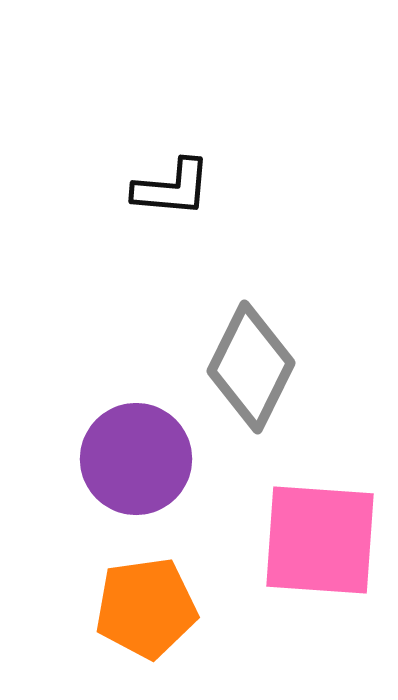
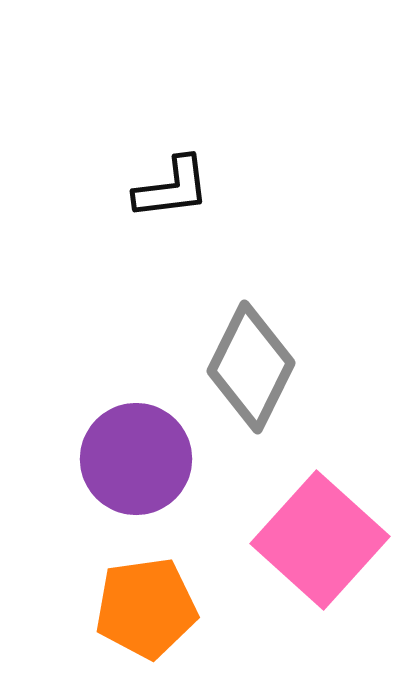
black L-shape: rotated 12 degrees counterclockwise
pink square: rotated 38 degrees clockwise
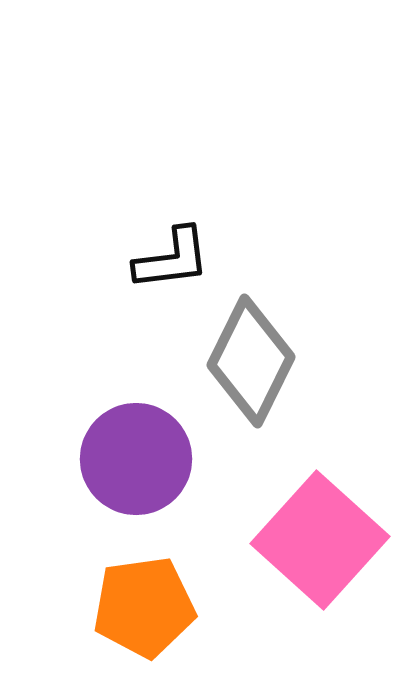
black L-shape: moved 71 px down
gray diamond: moved 6 px up
orange pentagon: moved 2 px left, 1 px up
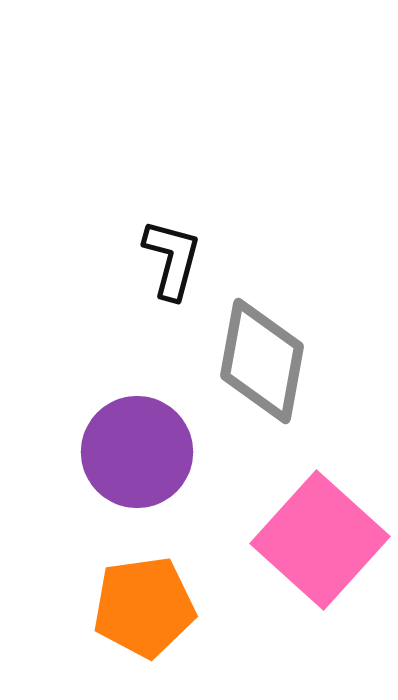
black L-shape: rotated 68 degrees counterclockwise
gray diamond: moved 11 px right; rotated 16 degrees counterclockwise
purple circle: moved 1 px right, 7 px up
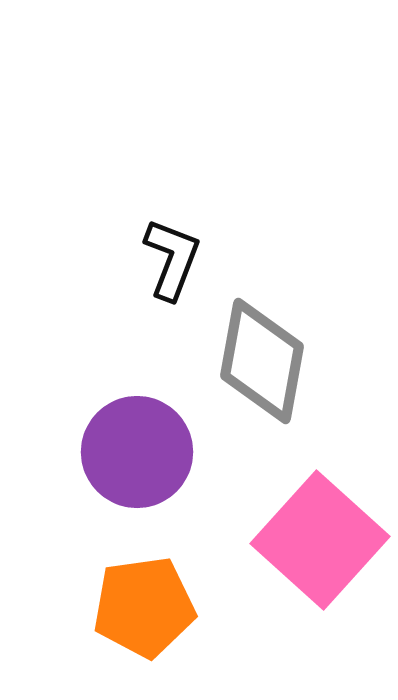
black L-shape: rotated 6 degrees clockwise
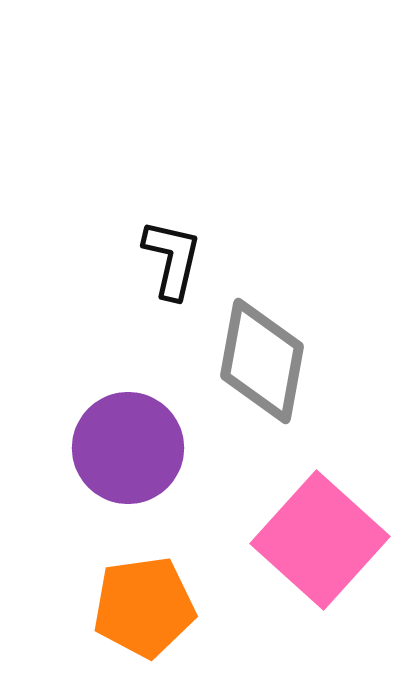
black L-shape: rotated 8 degrees counterclockwise
purple circle: moved 9 px left, 4 px up
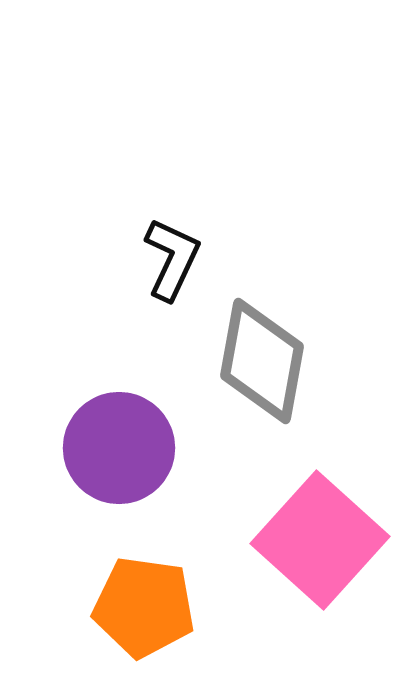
black L-shape: rotated 12 degrees clockwise
purple circle: moved 9 px left
orange pentagon: rotated 16 degrees clockwise
